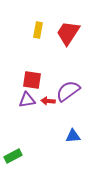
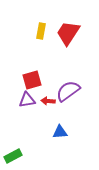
yellow rectangle: moved 3 px right, 1 px down
red square: rotated 24 degrees counterclockwise
blue triangle: moved 13 px left, 4 px up
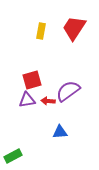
red trapezoid: moved 6 px right, 5 px up
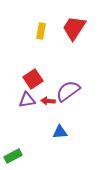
red square: moved 1 px right, 1 px up; rotated 18 degrees counterclockwise
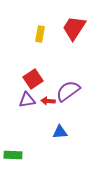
yellow rectangle: moved 1 px left, 3 px down
green rectangle: moved 1 px up; rotated 30 degrees clockwise
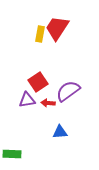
red trapezoid: moved 17 px left
red square: moved 5 px right, 3 px down
red arrow: moved 2 px down
green rectangle: moved 1 px left, 1 px up
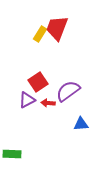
red trapezoid: rotated 12 degrees counterclockwise
yellow rectangle: rotated 21 degrees clockwise
purple triangle: rotated 18 degrees counterclockwise
blue triangle: moved 21 px right, 8 px up
